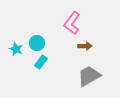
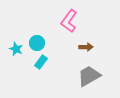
pink L-shape: moved 3 px left, 2 px up
brown arrow: moved 1 px right, 1 px down
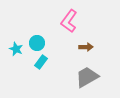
gray trapezoid: moved 2 px left, 1 px down
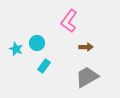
cyan rectangle: moved 3 px right, 4 px down
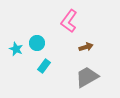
brown arrow: rotated 16 degrees counterclockwise
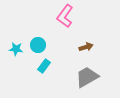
pink L-shape: moved 4 px left, 5 px up
cyan circle: moved 1 px right, 2 px down
cyan star: rotated 16 degrees counterclockwise
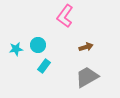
cyan star: rotated 16 degrees counterclockwise
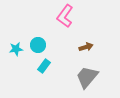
gray trapezoid: rotated 20 degrees counterclockwise
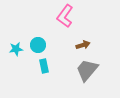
brown arrow: moved 3 px left, 2 px up
cyan rectangle: rotated 48 degrees counterclockwise
gray trapezoid: moved 7 px up
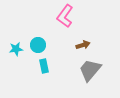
gray trapezoid: moved 3 px right
